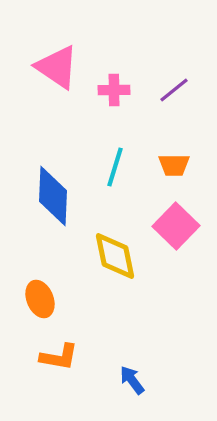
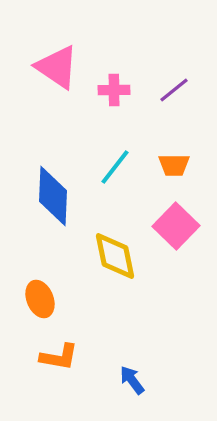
cyan line: rotated 21 degrees clockwise
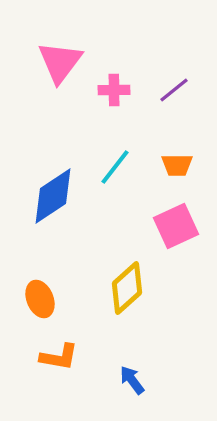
pink triangle: moved 3 px right, 5 px up; rotated 33 degrees clockwise
orange trapezoid: moved 3 px right
blue diamond: rotated 54 degrees clockwise
pink square: rotated 21 degrees clockwise
yellow diamond: moved 12 px right, 32 px down; rotated 60 degrees clockwise
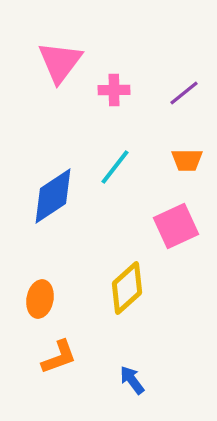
purple line: moved 10 px right, 3 px down
orange trapezoid: moved 10 px right, 5 px up
orange ellipse: rotated 33 degrees clockwise
orange L-shape: rotated 30 degrees counterclockwise
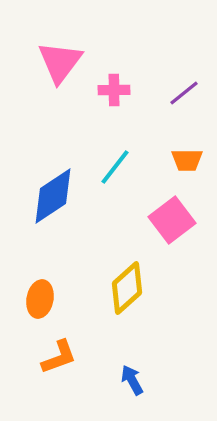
pink square: moved 4 px left, 6 px up; rotated 12 degrees counterclockwise
blue arrow: rotated 8 degrees clockwise
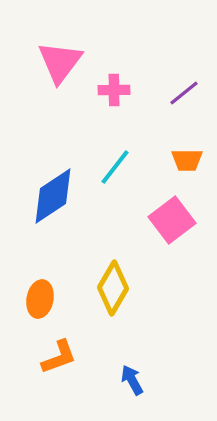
yellow diamond: moved 14 px left; rotated 18 degrees counterclockwise
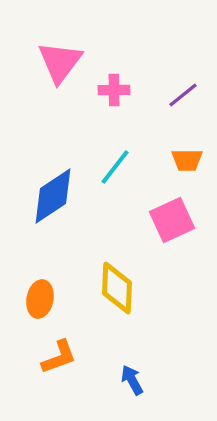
purple line: moved 1 px left, 2 px down
pink square: rotated 12 degrees clockwise
yellow diamond: moved 4 px right; rotated 28 degrees counterclockwise
